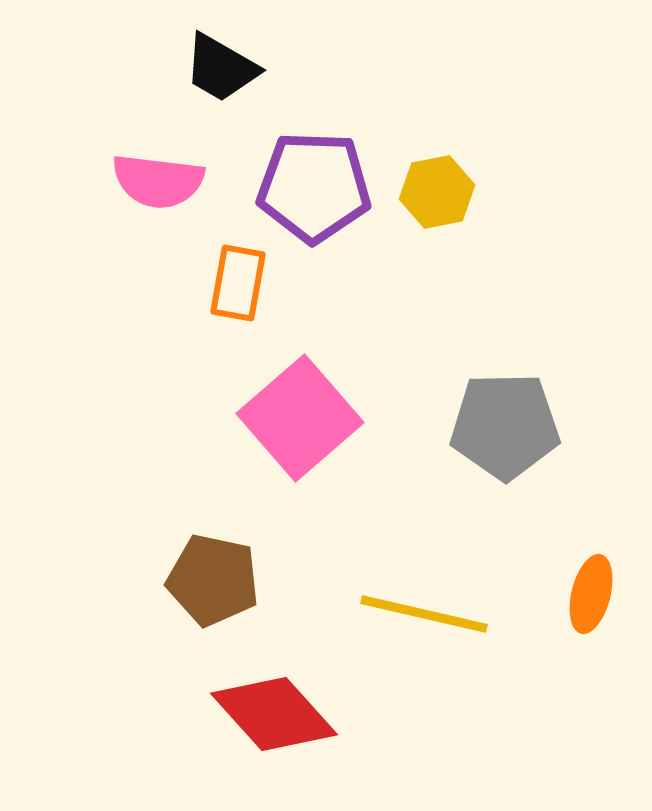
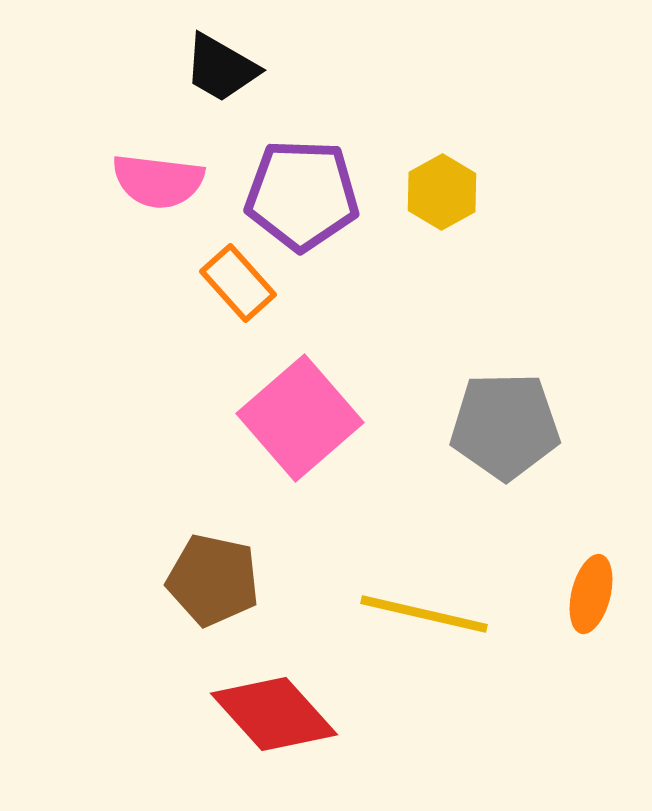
purple pentagon: moved 12 px left, 8 px down
yellow hexagon: moved 5 px right; rotated 18 degrees counterclockwise
orange rectangle: rotated 52 degrees counterclockwise
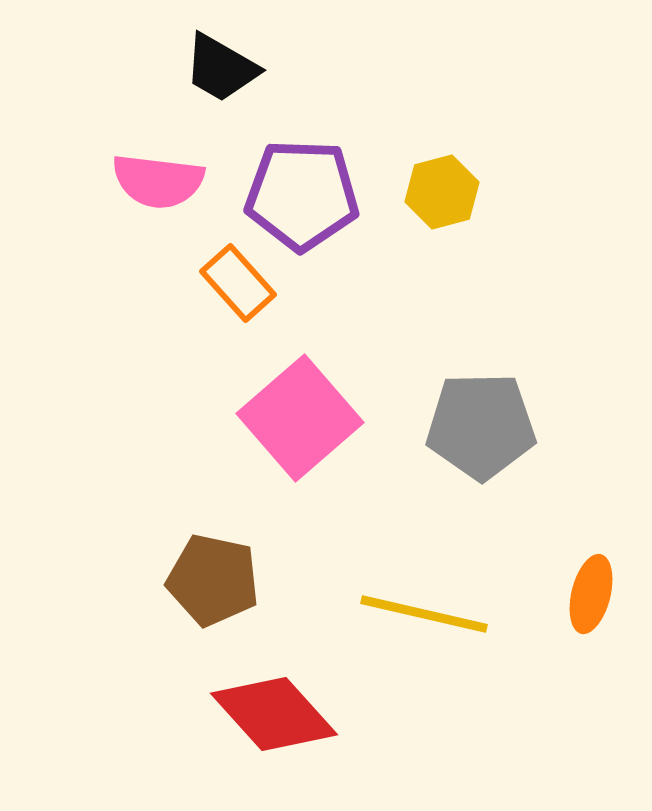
yellow hexagon: rotated 14 degrees clockwise
gray pentagon: moved 24 px left
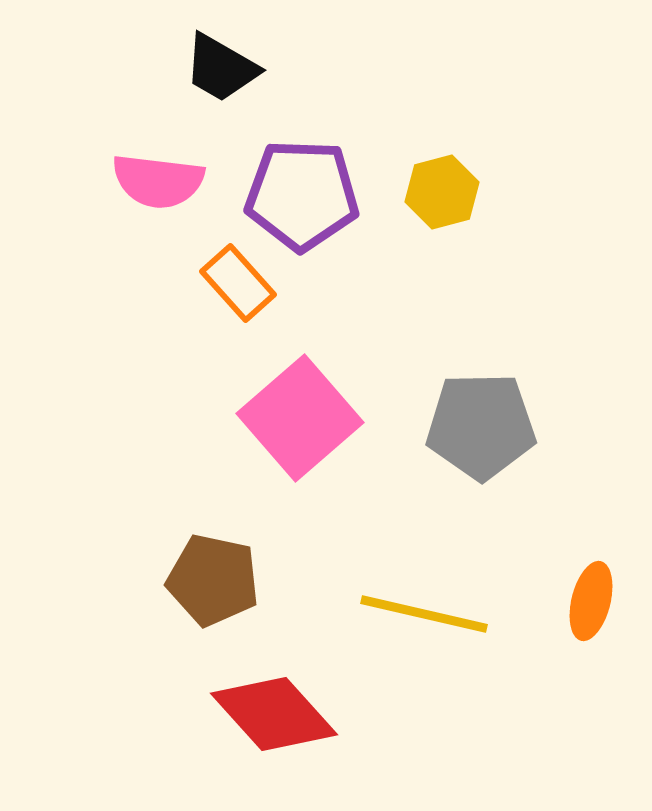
orange ellipse: moved 7 px down
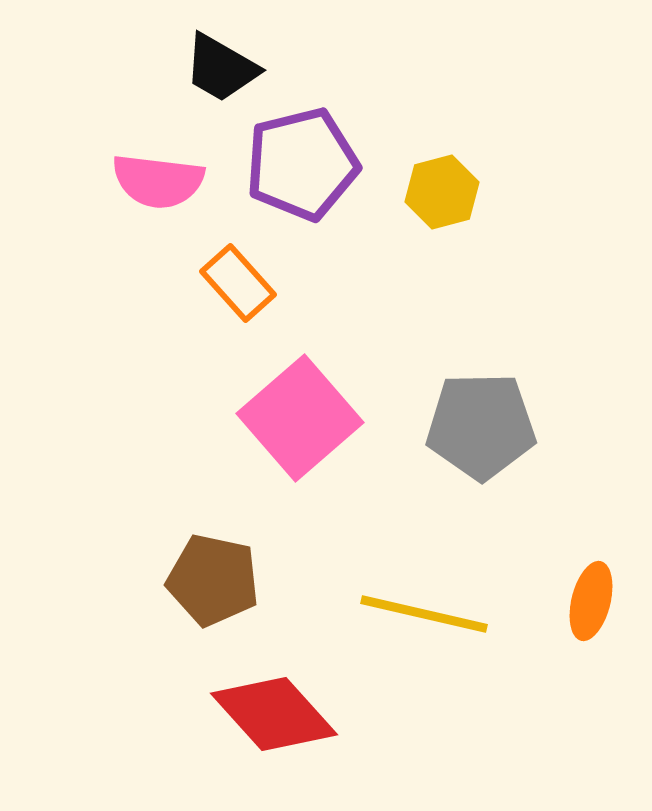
purple pentagon: moved 31 px up; rotated 16 degrees counterclockwise
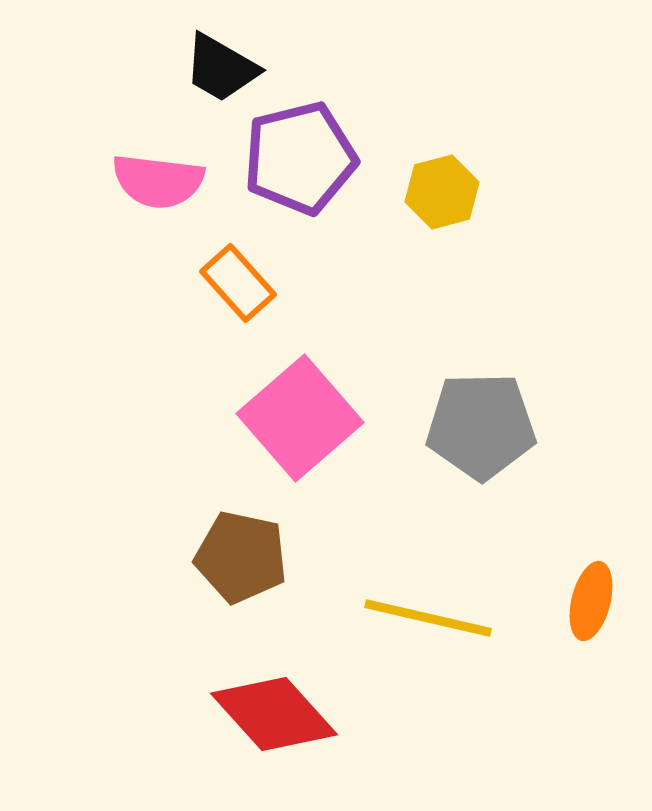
purple pentagon: moved 2 px left, 6 px up
brown pentagon: moved 28 px right, 23 px up
yellow line: moved 4 px right, 4 px down
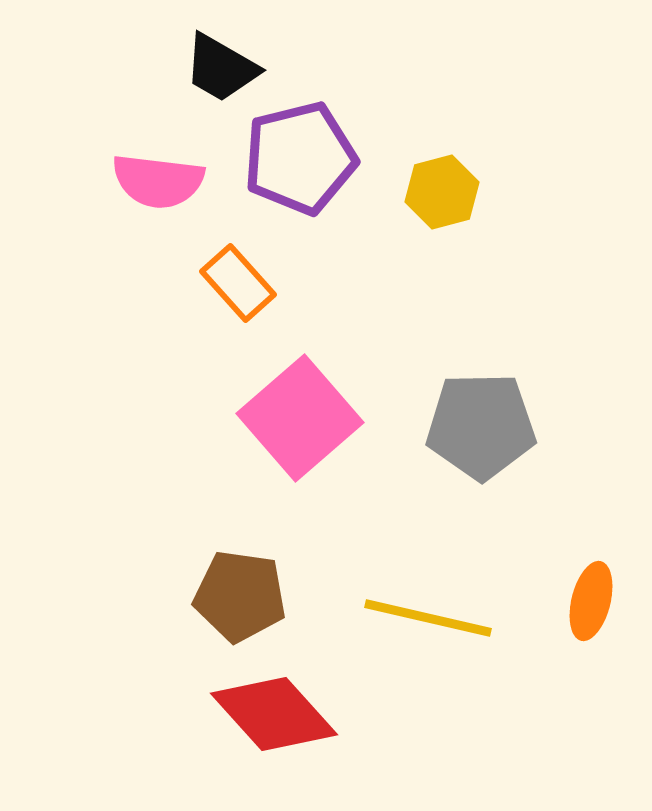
brown pentagon: moved 1 px left, 39 px down; rotated 4 degrees counterclockwise
